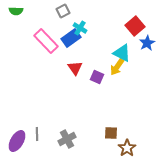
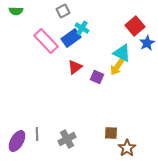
cyan cross: moved 2 px right
red triangle: moved 1 px up; rotated 28 degrees clockwise
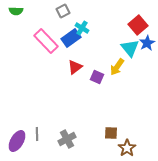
red square: moved 3 px right, 1 px up
cyan triangle: moved 8 px right, 5 px up; rotated 24 degrees clockwise
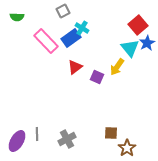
green semicircle: moved 1 px right, 6 px down
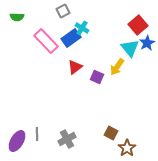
brown square: rotated 24 degrees clockwise
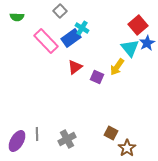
gray square: moved 3 px left; rotated 16 degrees counterclockwise
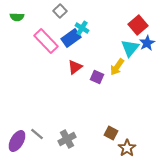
cyan triangle: rotated 18 degrees clockwise
gray line: rotated 48 degrees counterclockwise
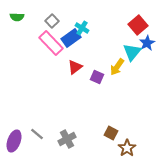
gray square: moved 8 px left, 10 px down
pink rectangle: moved 5 px right, 2 px down
cyan triangle: moved 2 px right, 4 px down
purple ellipse: moved 3 px left; rotated 10 degrees counterclockwise
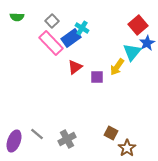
purple square: rotated 24 degrees counterclockwise
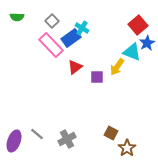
pink rectangle: moved 2 px down
cyan triangle: rotated 48 degrees counterclockwise
